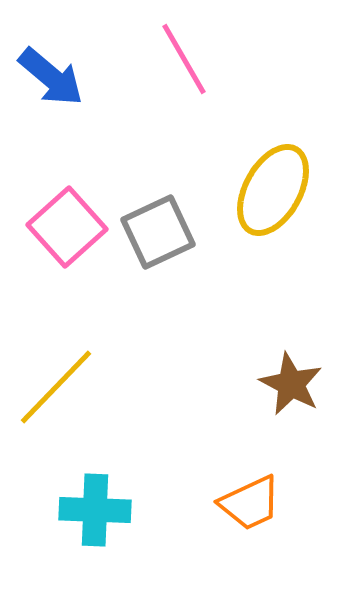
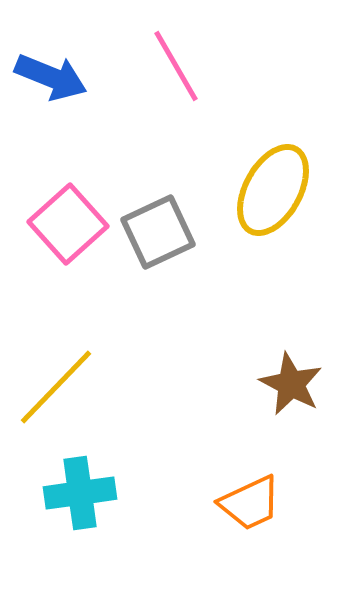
pink line: moved 8 px left, 7 px down
blue arrow: rotated 18 degrees counterclockwise
pink square: moved 1 px right, 3 px up
cyan cross: moved 15 px left, 17 px up; rotated 10 degrees counterclockwise
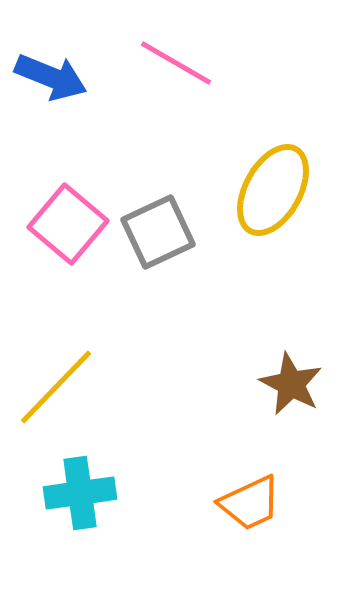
pink line: moved 3 px up; rotated 30 degrees counterclockwise
pink square: rotated 8 degrees counterclockwise
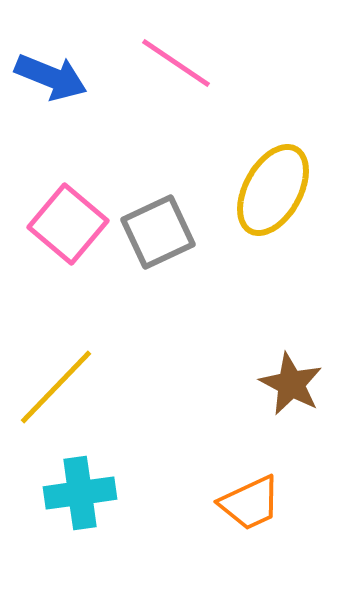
pink line: rotated 4 degrees clockwise
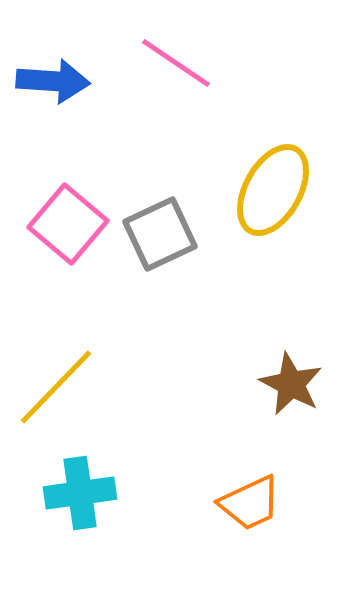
blue arrow: moved 2 px right, 4 px down; rotated 18 degrees counterclockwise
gray square: moved 2 px right, 2 px down
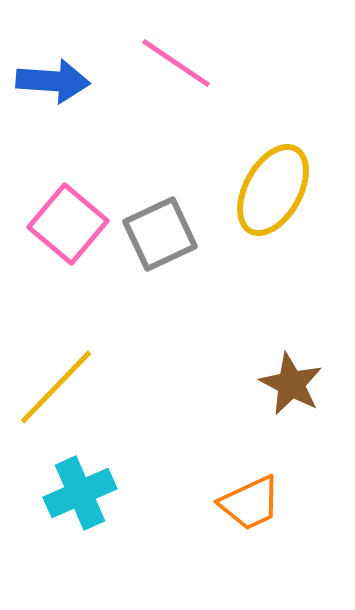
cyan cross: rotated 16 degrees counterclockwise
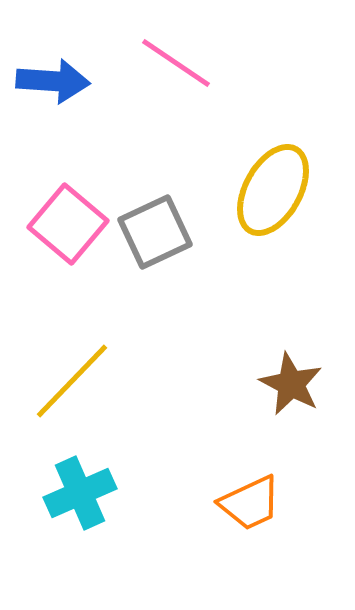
gray square: moved 5 px left, 2 px up
yellow line: moved 16 px right, 6 px up
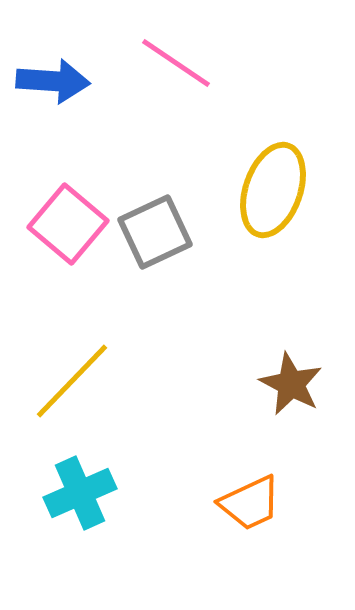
yellow ellipse: rotated 10 degrees counterclockwise
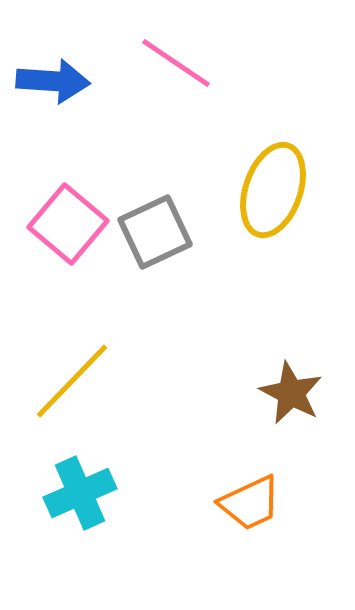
brown star: moved 9 px down
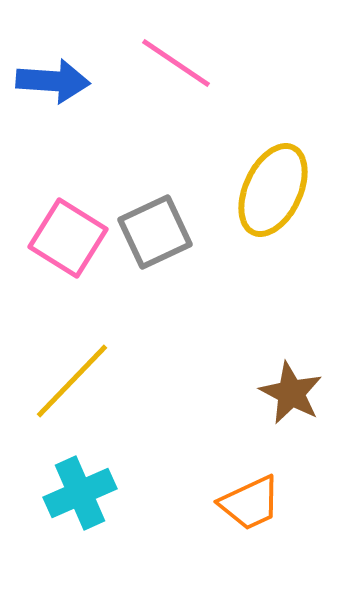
yellow ellipse: rotated 6 degrees clockwise
pink square: moved 14 px down; rotated 8 degrees counterclockwise
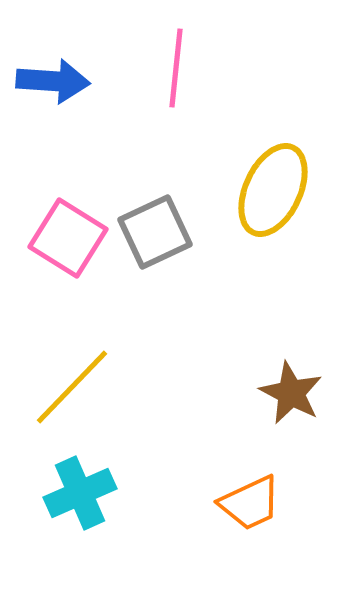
pink line: moved 5 px down; rotated 62 degrees clockwise
yellow line: moved 6 px down
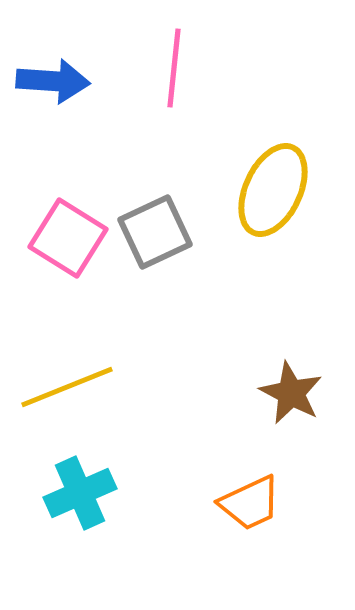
pink line: moved 2 px left
yellow line: moved 5 px left; rotated 24 degrees clockwise
